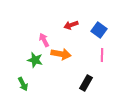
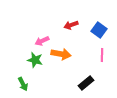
pink arrow: moved 2 px left, 1 px down; rotated 88 degrees counterclockwise
black rectangle: rotated 21 degrees clockwise
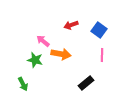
pink arrow: moved 1 px right; rotated 64 degrees clockwise
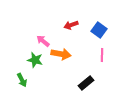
green arrow: moved 1 px left, 4 px up
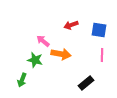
blue square: rotated 28 degrees counterclockwise
green arrow: rotated 48 degrees clockwise
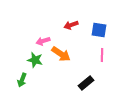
pink arrow: rotated 56 degrees counterclockwise
orange arrow: rotated 24 degrees clockwise
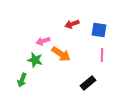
red arrow: moved 1 px right, 1 px up
black rectangle: moved 2 px right
